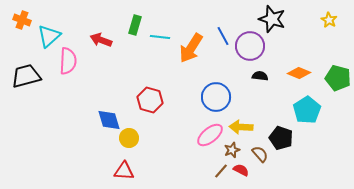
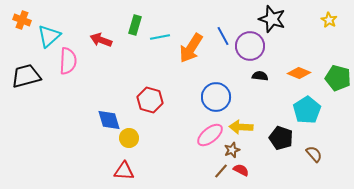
cyan line: rotated 18 degrees counterclockwise
brown semicircle: moved 54 px right
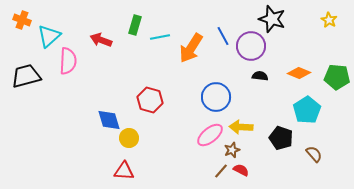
purple circle: moved 1 px right
green pentagon: moved 1 px left, 1 px up; rotated 10 degrees counterclockwise
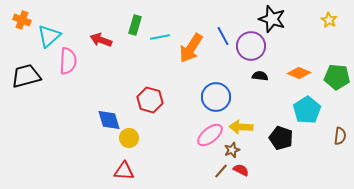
brown semicircle: moved 26 px right, 18 px up; rotated 48 degrees clockwise
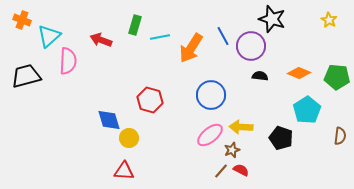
blue circle: moved 5 px left, 2 px up
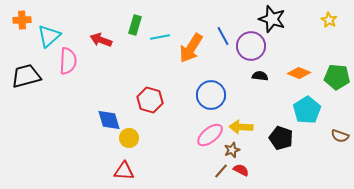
orange cross: rotated 24 degrees counterclockwise
brown semicircle: rotated 102 degrees clockwise
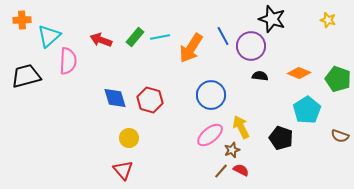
yellow star: moved 1 px left; rotated 14 degrees counterclockwise
green rectangle: moved 12 px down; rotated 24 degrees clockwise
green pentagon: moved 1 px right, 2 px down; rotated 15 degrees clockwise
blue diamond: moved 6 px right, 22 px up
yellow arrow: rotated 60 degrees clockwise
red triangle: moved 1 px left, 1 px up; rotated 45 degrees clockwise
